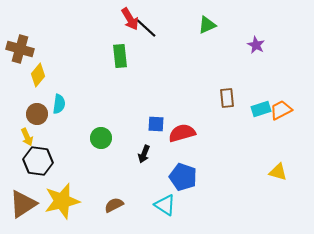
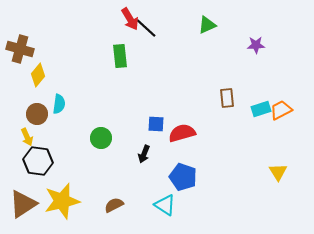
purple star: rotated 30 degrees counterclockwise
yellow triangle: rotated 42 degrees clockwise
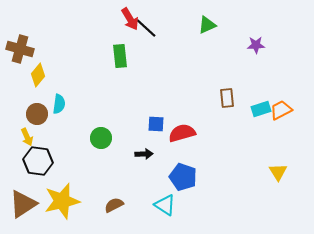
black arrow: rotated 114 degrees counterclockwise
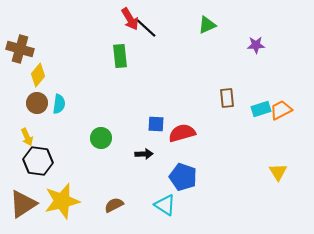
brown circle: moved 11 px up
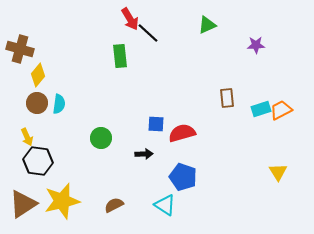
black line: moved 2 px right, 5 px down
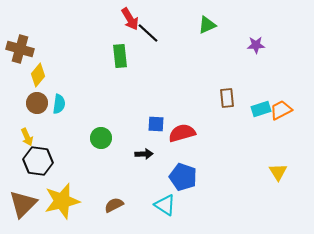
brown triangle: rotated 12 degrees counterclockwise
